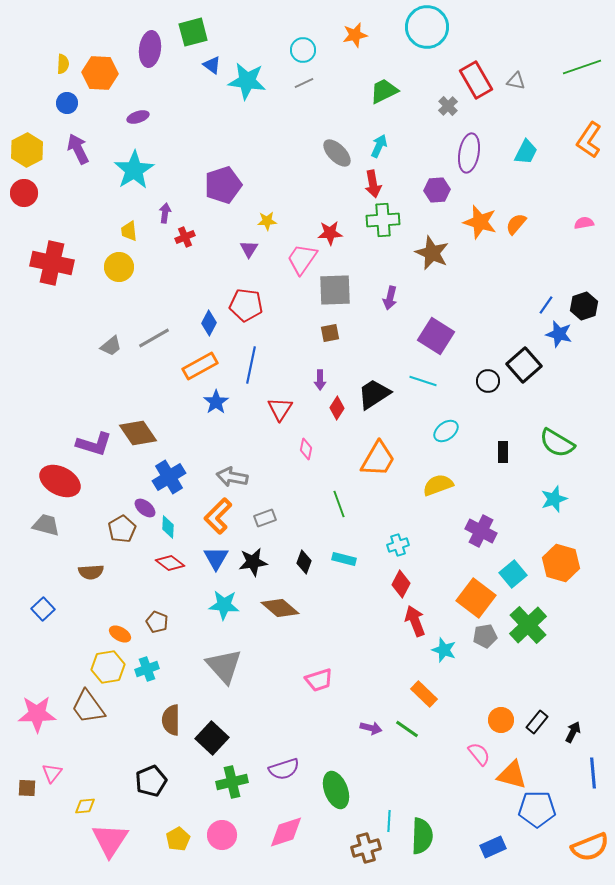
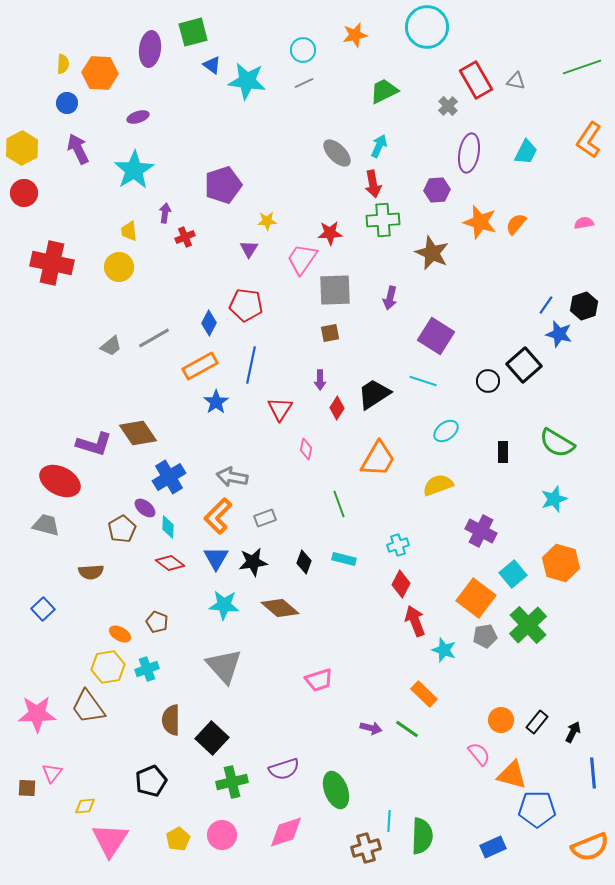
yellow hexagon at (27, 150): moved 5 px left, 2 px up
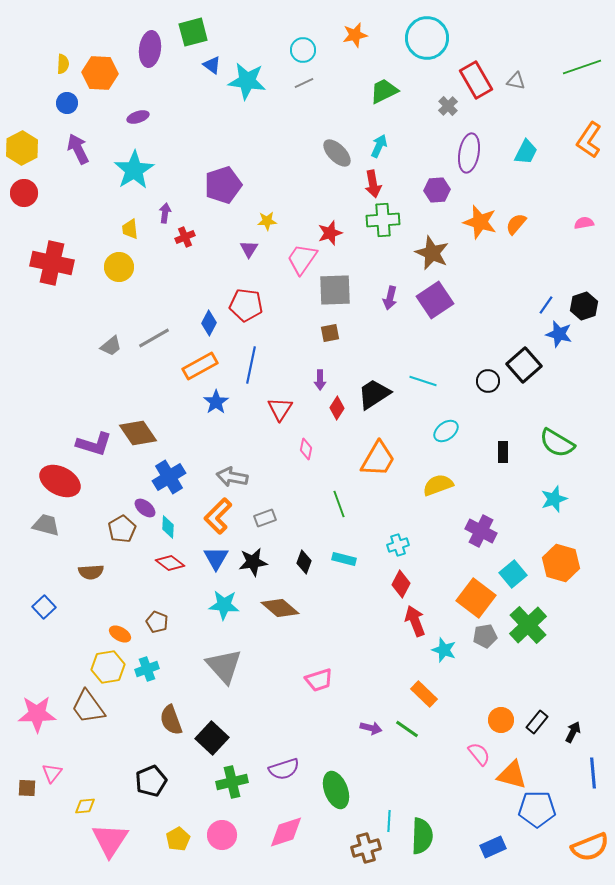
cyan circle at (427, 27): moved 11 px down
yellow trapezoid at (129, 231): moved 1 px right, 2 px up
red star at (330, 233): rotated 15 degrees counterclockwise
purple square at (436, 336): moved 1 px left, 36 px up; rotated 24 degrees clockwise
blue square at (43, 609): moved 1 px right, 2 px up
brown semicircle at (171, 720): rotated 20 degrees counterclockwise
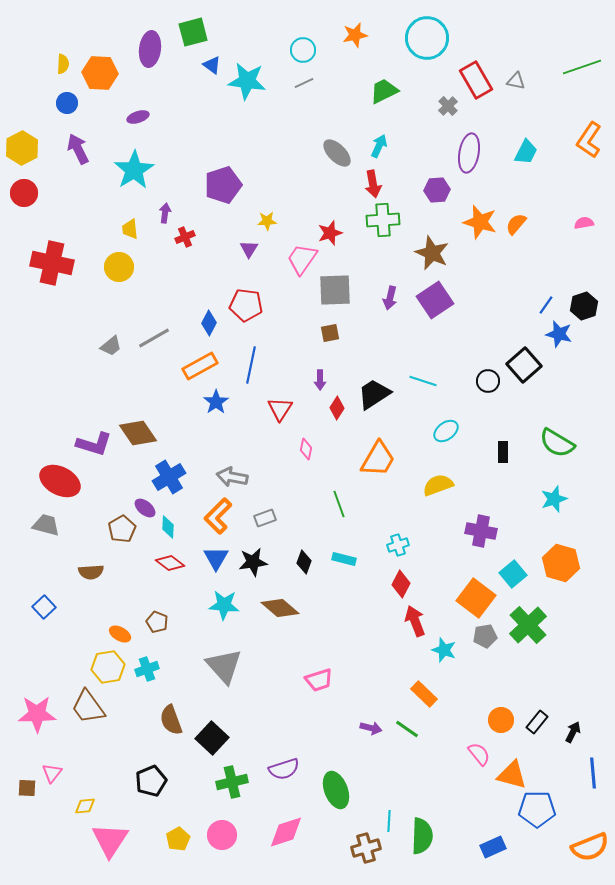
purple cross at (481, 531): rotated 16 degrees counterclockwise
